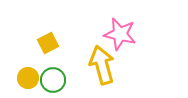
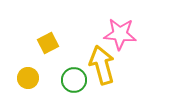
pink star: rotated 8 degrees counterclockwise
green circle: moved 21 px right
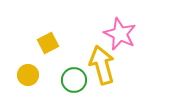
pink star: rotated 20 degrees clockwise
yellow circle: moved 3 px up
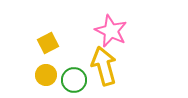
pink star: moved 9 px left, 3 px up
yellow arrow: moved 2 px right, 1 px down
yellow circle: moved 18 px right
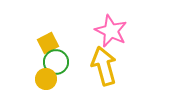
yellow circle: moved 4 px down
green circle: moved 18 px left, 18 px up
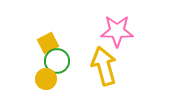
pink star: moved 6 px right; rotated 24 degrees counterclockwise
green circle: moved 1 px right, 1 px up
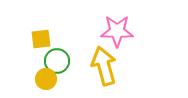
yellow square: moved 7 px left, 4 px up; rotated 20 degrees clockwise
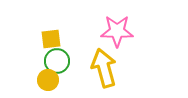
yellow square: moved 10 px right
yellow arrow: moved 2 px down
yellow circle: moved 2 px right, 1 px down
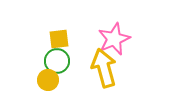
pink star: moved 3 px left, 8 px down; rotated 24 degrees counterclockwise
yellow square: moved 8 px right
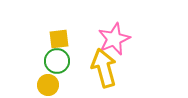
yellow circle: moved 5 px down
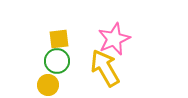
yellow arrow: moved 1 px right; rotated 15 degrees counterclockwise
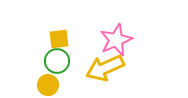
pink star: moved 2 px right, 1 px down
yellow arrow: rotated 84 degrees counterclockwise
